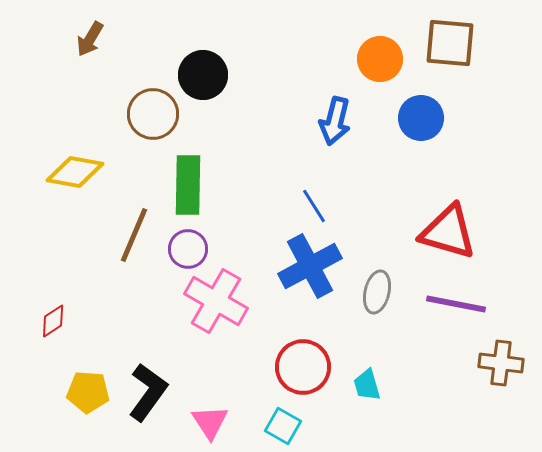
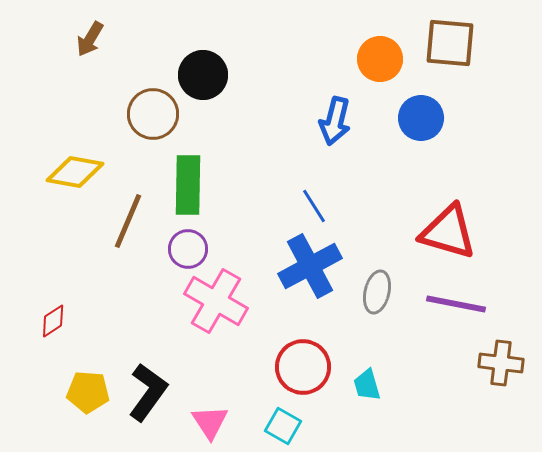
brown line: moved 6 px left, 14 px up
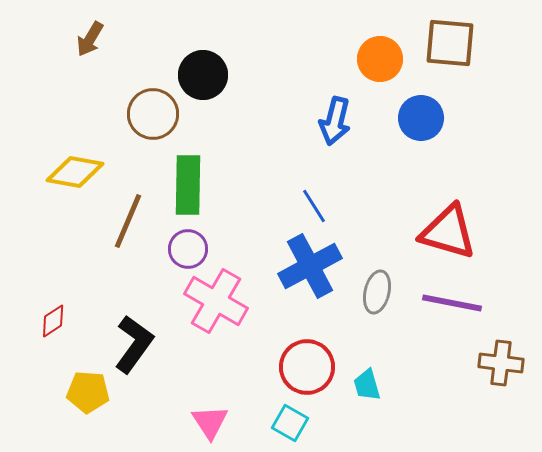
purple line: moved 4 px left, 1 px up
red circle: moved 4 px right
black L-shape: moved 14 px left, 48 px up
cyan square: moved 7 px right, 3 px up
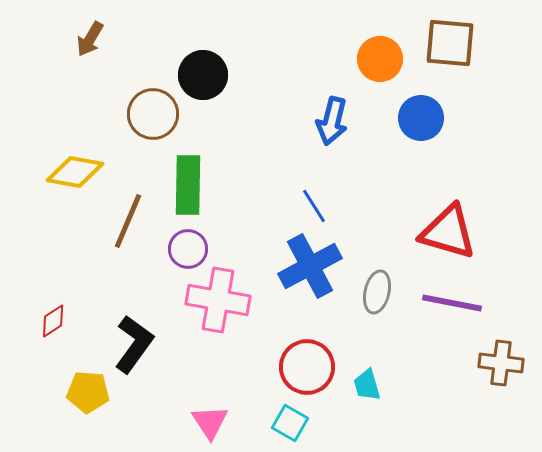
blue arrow: moved 3 px left
pink cross: moved 2 px right, 1 px up; rotated 20 degrees counterclockwise
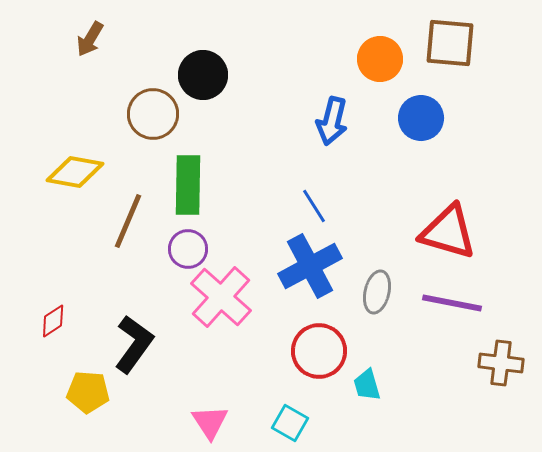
pink cross: moved 3 px right, 3 px up; rotated 32 degrees clockwise
red circle: moved 12 px right, 16 px up
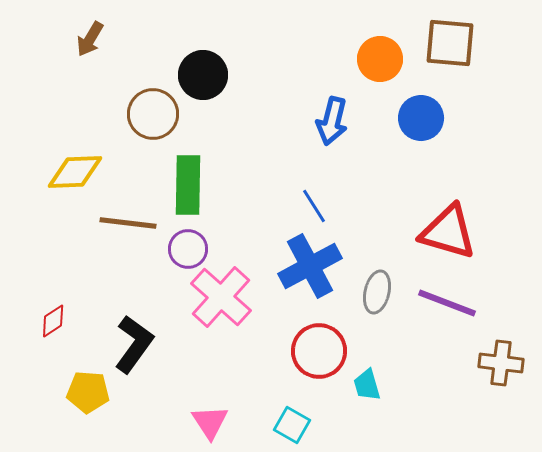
yellow diamond: rotated 12 degrees counterclockwise
brown line: moved 2 px down; rotated 74 degrees clockwise
purple line: moved 5 px left; rotated 10 degrees clockwise
cyan square: moved 2 px right, 2 px down
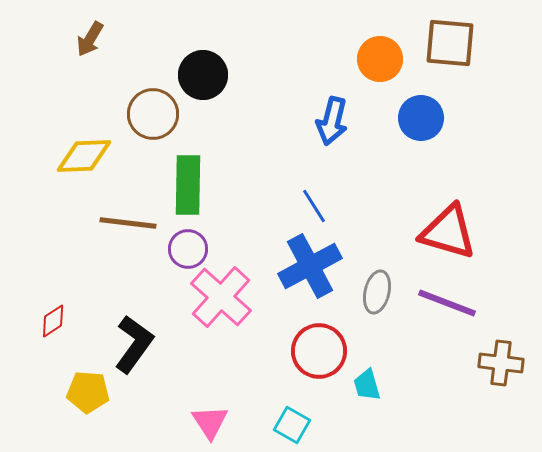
yellow diamond: moved 9 px right, 16 px up
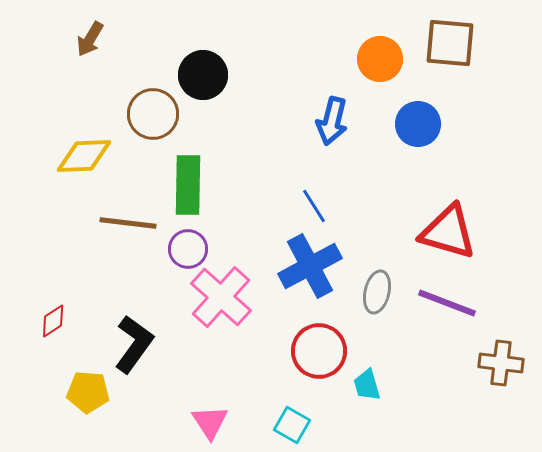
blue circle: moved 3 px left, 6 px down
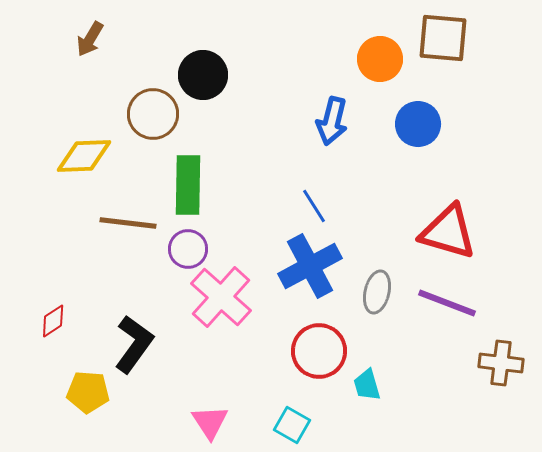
brown square: moved 7 px left, 5 px up
